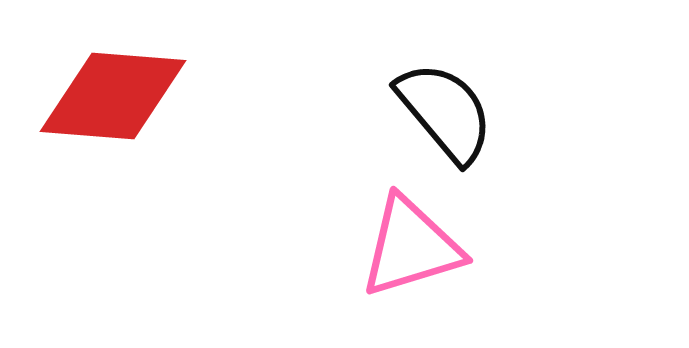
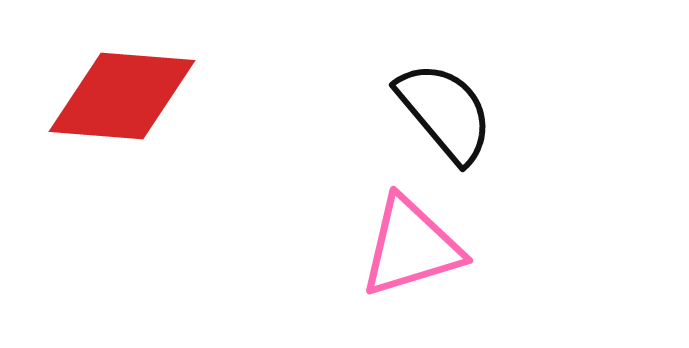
red diamond: moved 9 px right
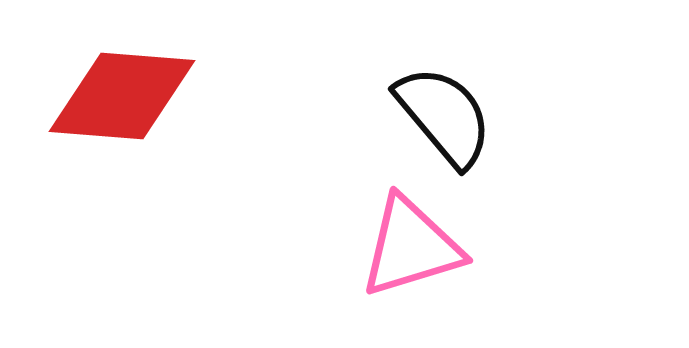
black semicircle: moved 1 px left, 4 px down
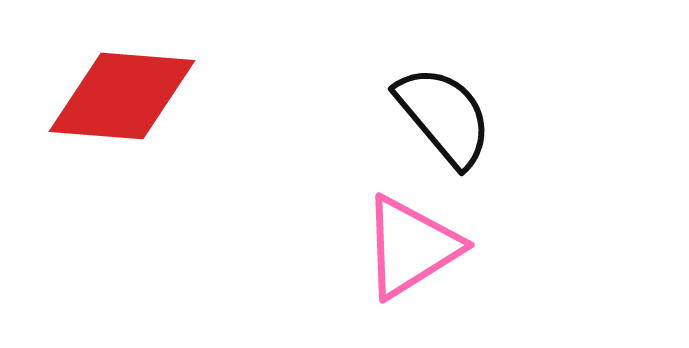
pink triangle: rotated 15 degrees counterclockwise
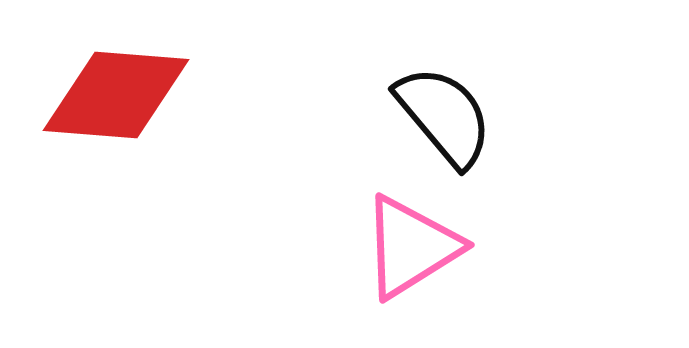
red diamond: moved 6 px left, 1 px up
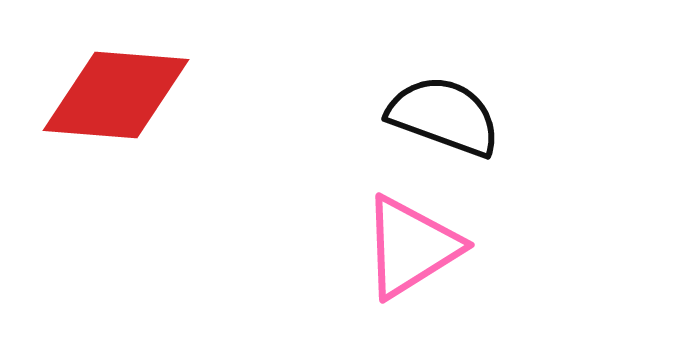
black semicircle: rotated 30 degrees counterclockwise
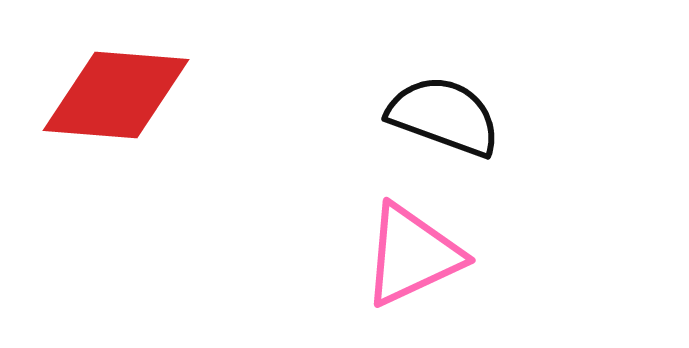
pink triangle: moved 1 px right, 8 px down; rotated 7 degrees clockwise
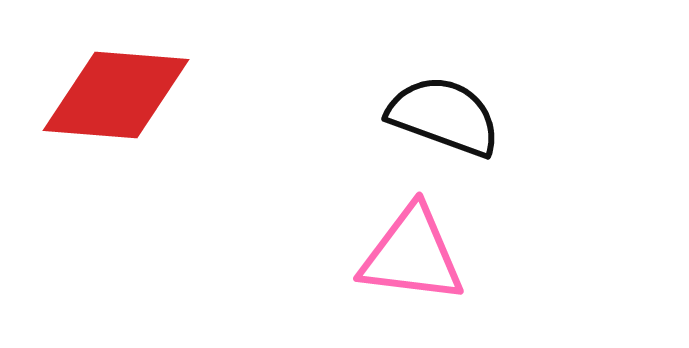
pink triangle: rotated 32 degrees clockwise
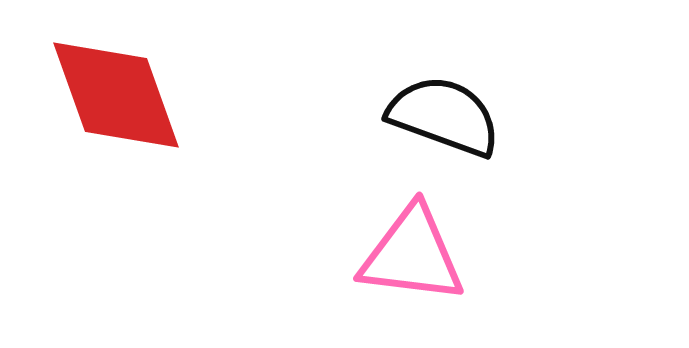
red diamond: rotated 66 degrees clockwise
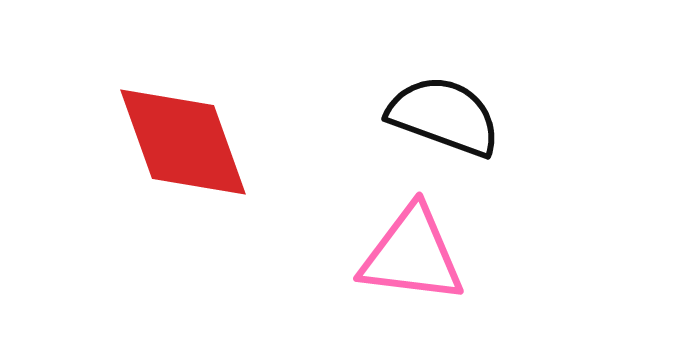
red diamond: moved 67 px right, 47 px down
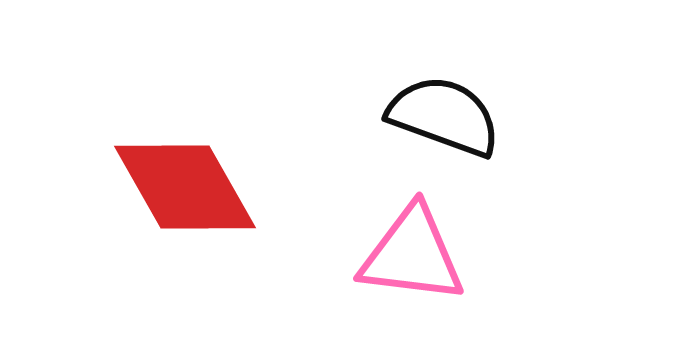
red diamond: moved 2 px right, 45 px down; rotated 10 degrees counterclockwise
